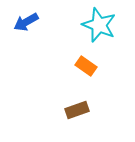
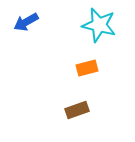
cyan star: rotated 8 degrees counterclockwise
orange rectangle: moved 1 px right, 2 px down; rotated 50 degrees counterclockwise
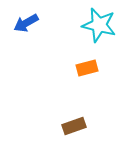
blue arrow: moved 1 px down
brown rectangle: moved 3 px left, 16 px down
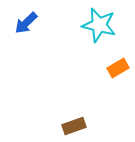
blue arrow: rotated 15 degrees counterclockwise
orange rectangle: moved 31 px right; rotated 15 degrees counterclockwise
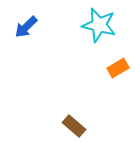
blue arrow: moved 4 px down
brown rectangle: rotated 60 degrees clockwise
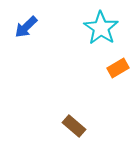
cyan star: moved 2 px right, 3 px down; rotated 20 degrees clockwise
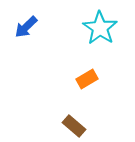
cyan star: moved 1 px left
orange rectangle: moved 31 px left, 11 px down
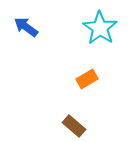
blue arrow: rotated 80 degrees clockwise
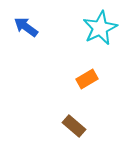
cyan star: rotated 12 degrees clockwise
